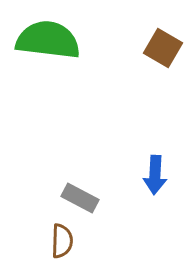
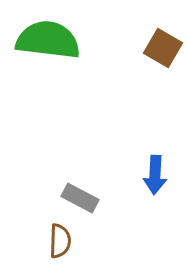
brown semicircle: moved 2 px left
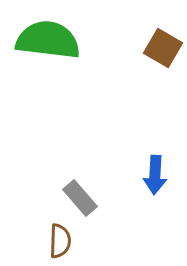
gray rectangle: rotated 21 degrees clockwise
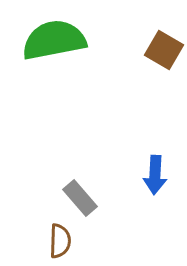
green semicircle: moved 6 px right; rotated 18 degrees counterclockwise
brown square: moved 1 px right, 2 px down
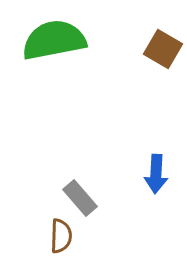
brown square: moved 1 px left, 1 px up
blue arrow: moved 1 px right, 1 px up
brown semicircle: moved 1 px right, 5 px up
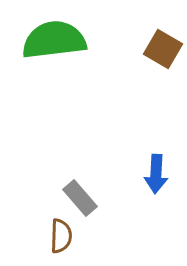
green semicircle: rotated 4 degrees clockwise
